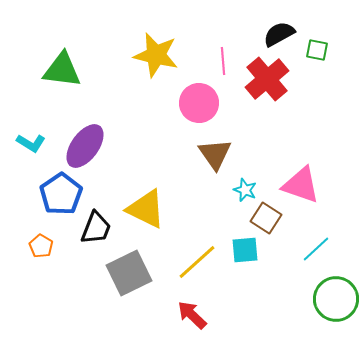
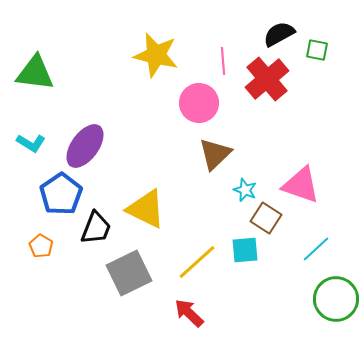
green triangle: moved 27 px left, 3 px down
brown triangle: rotated 21 degrees clockwise
red arrow: moved 3 px left, 2 px up
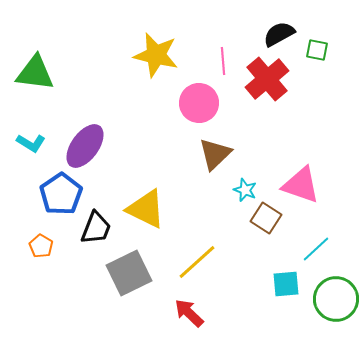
cyan square: moved 41 px right, 34 px down
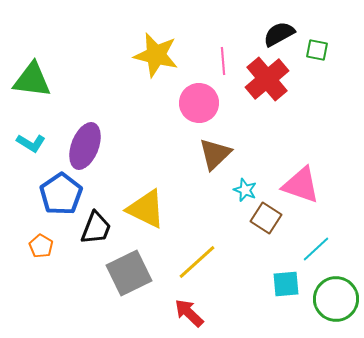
green triangle: moved 3 px left, 7 px down
purple ellipse: rotated 15 degrees counterclockwise
